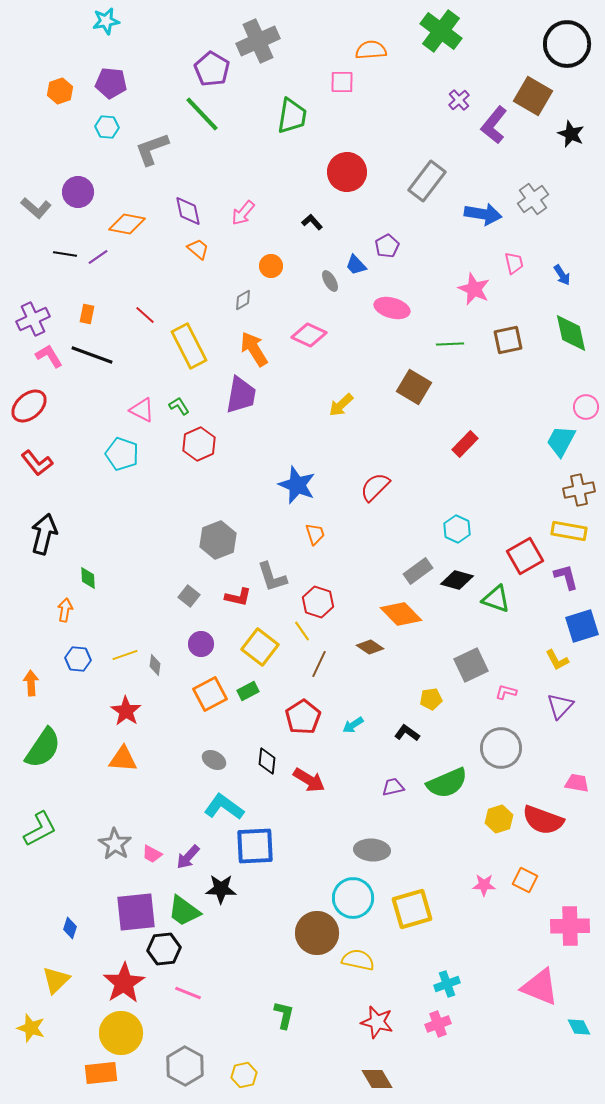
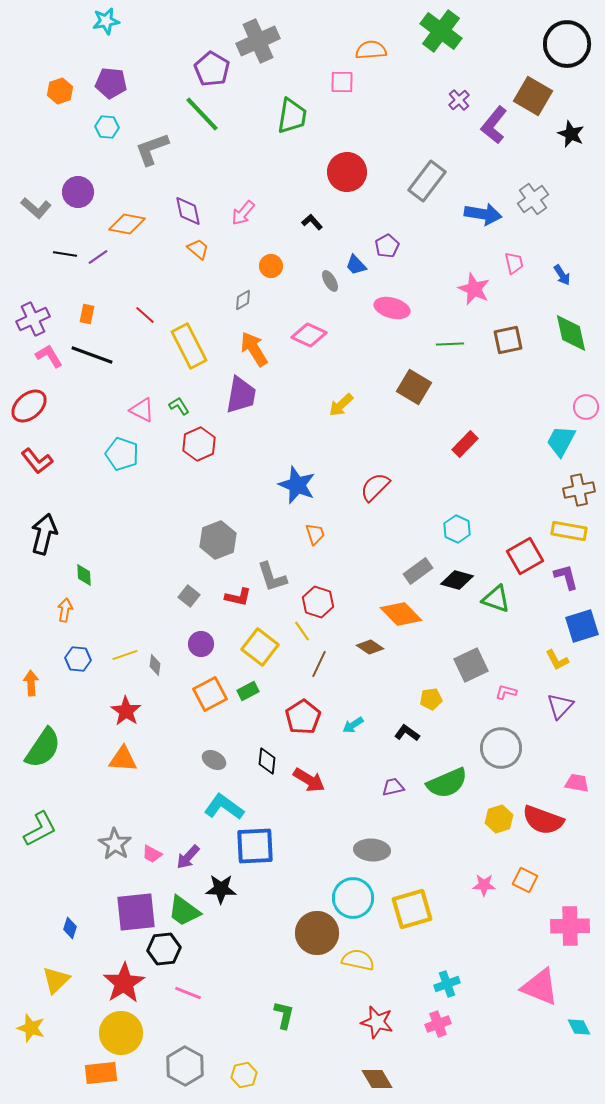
red L-shape at (37, 463): moved 2 px up
green diamond at (88, 578): moved 4 px left, 3 px up
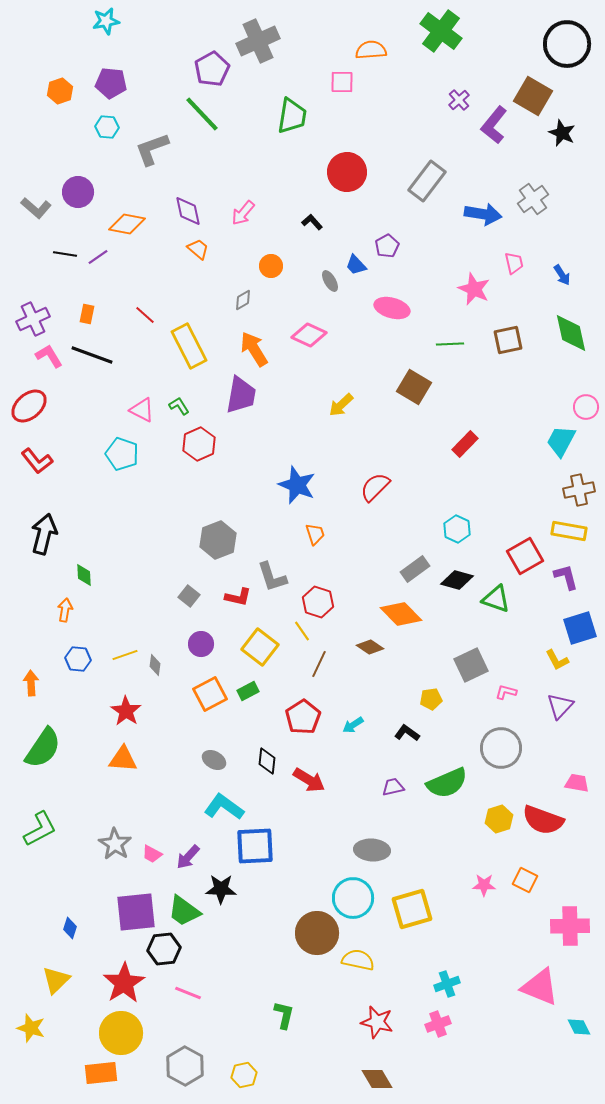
purple pentagon at (212, 69): rotated 12 degrees clockwise
black star at (571, 134): moved 9 px left, 1 px up
gray rectangle at (418, 571): moved 3 px left, 2 px up
blue square at (582, 626): moved 2 px left, 2 px down
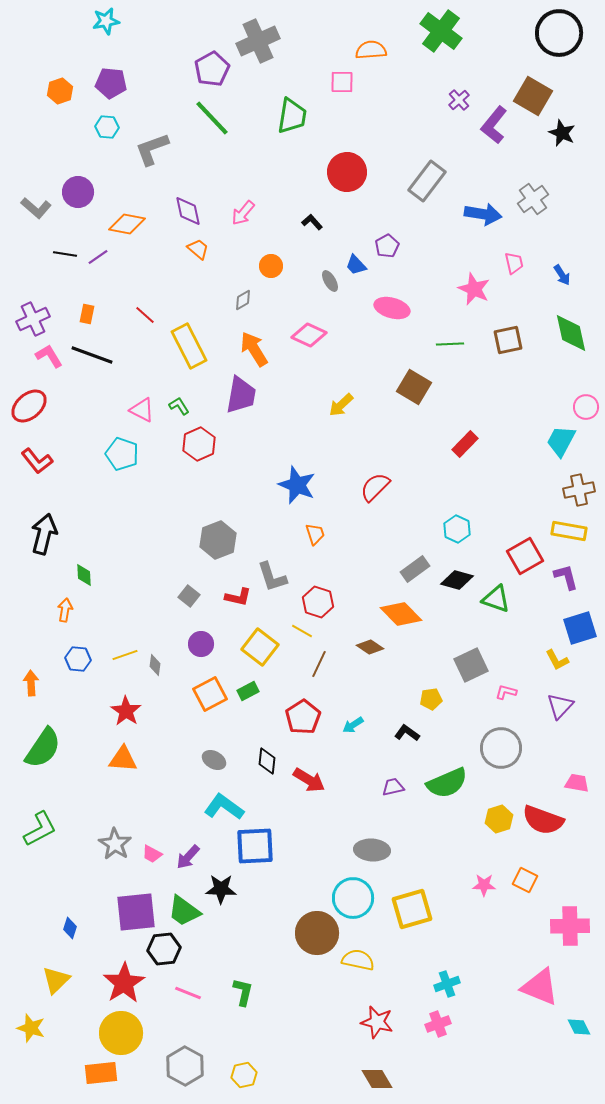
black circle at (567, 44): moved 8 px left, 11 px up
green line at (202, 114): moved 10 px right, 4 px down
yellow line at (302, 631): rotated 25 degrees counterclockwise
green L-shape at (284, 1015): moved 41 px left, 23 px up
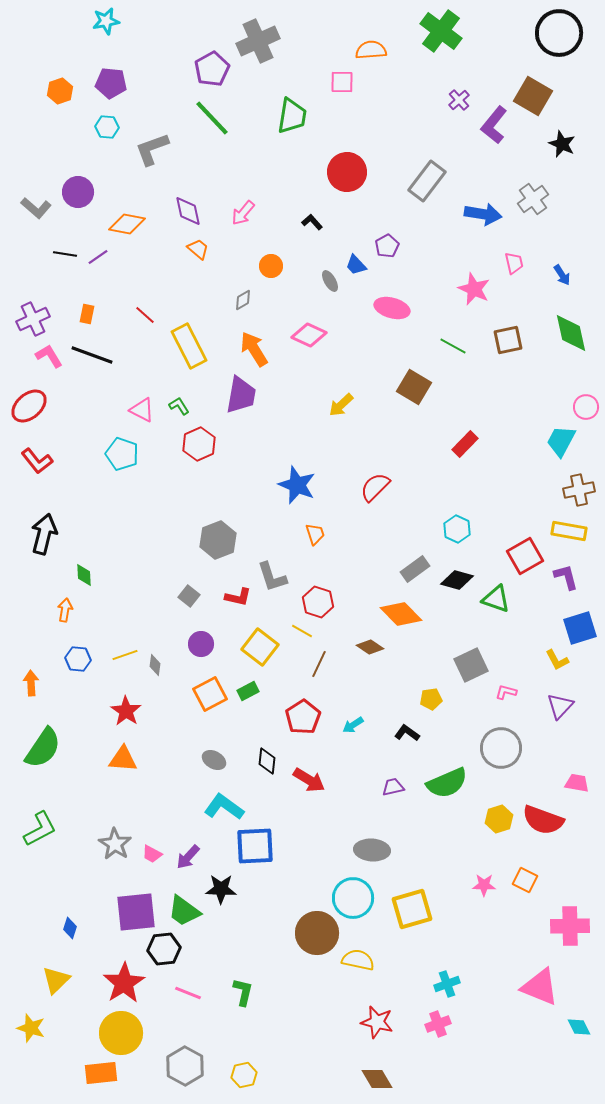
black star at (562, 133): moved 11 px down
green line at (450, 344): moved 3 px right, 2 px down; rotated 32 degrees clockwise
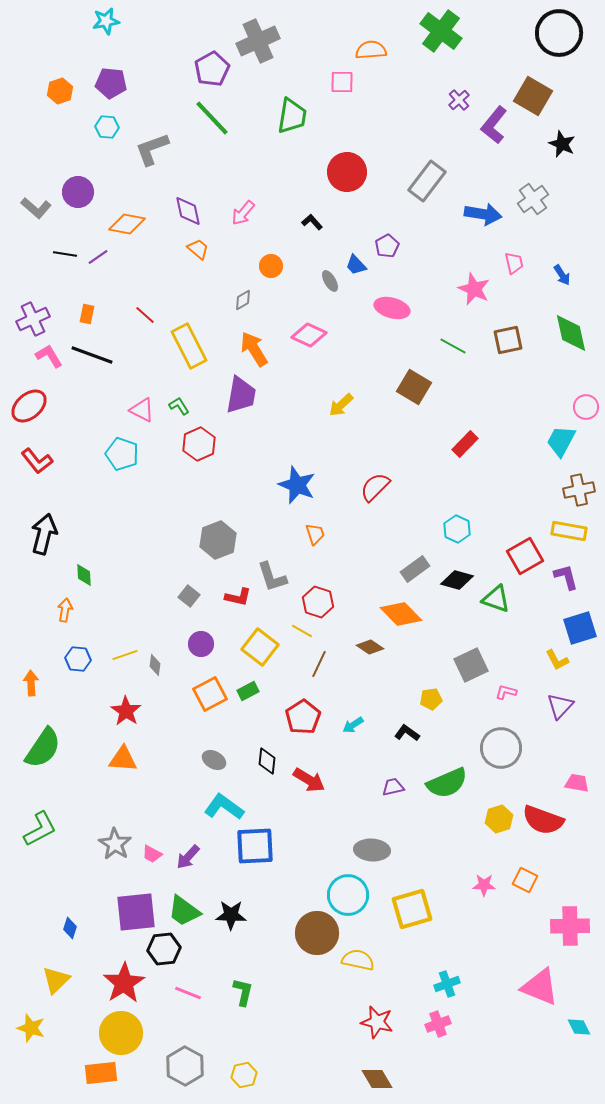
black star at (221, 889): moved 10 px right, 26 px down
cyan circle at (353, 898): moved 5 px left, 3 px up
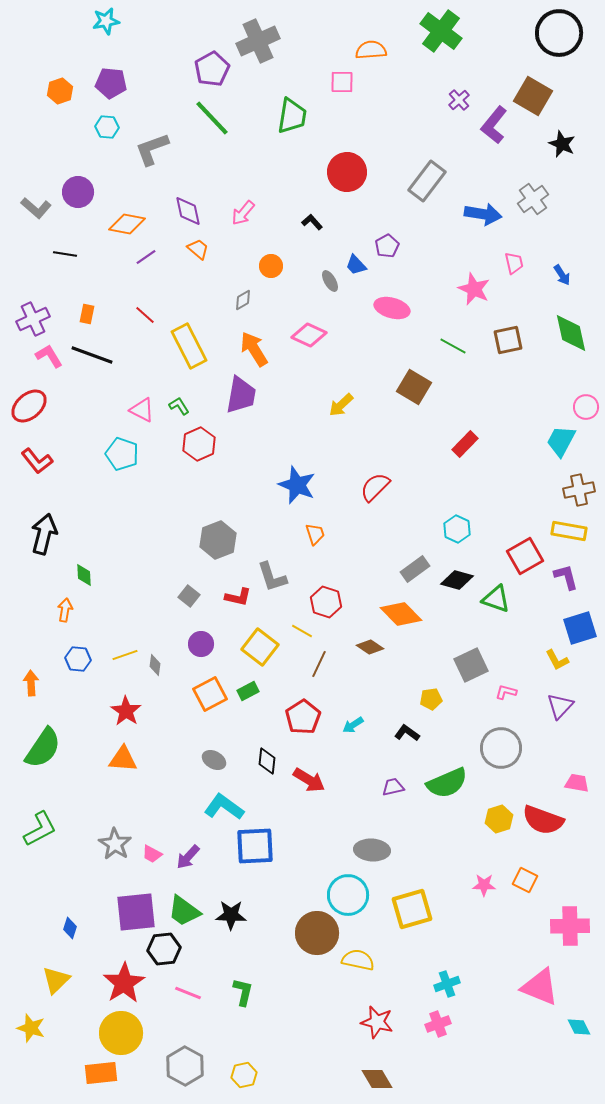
purple line at (98, 257): moved 48 px right
red hexagon at (318, 602): moved 8 px right
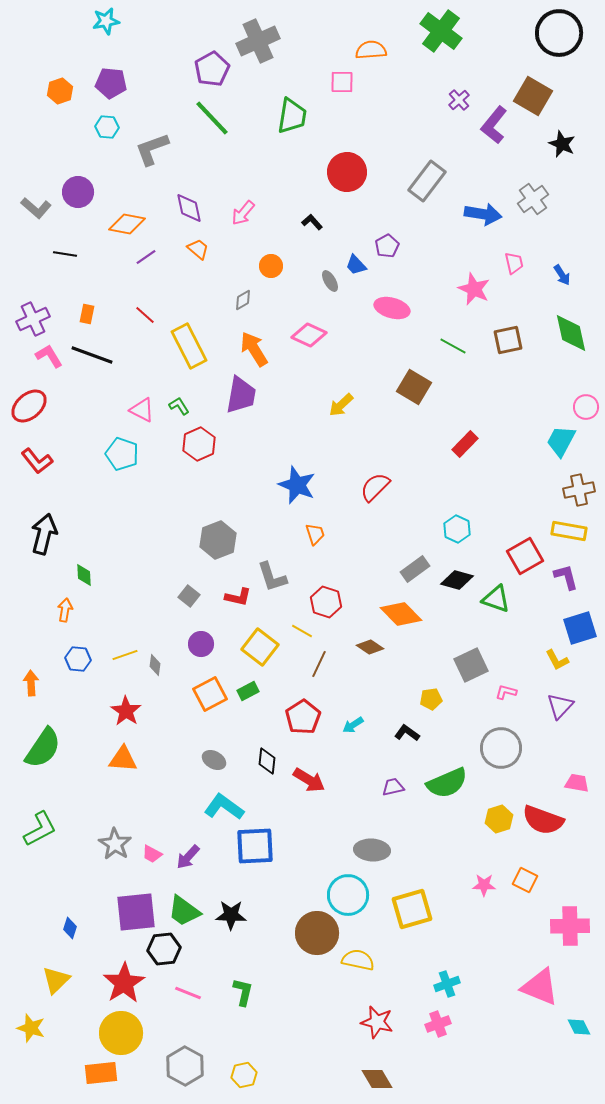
purple diamond at (188, 211): moved 1 px right, 3 px up
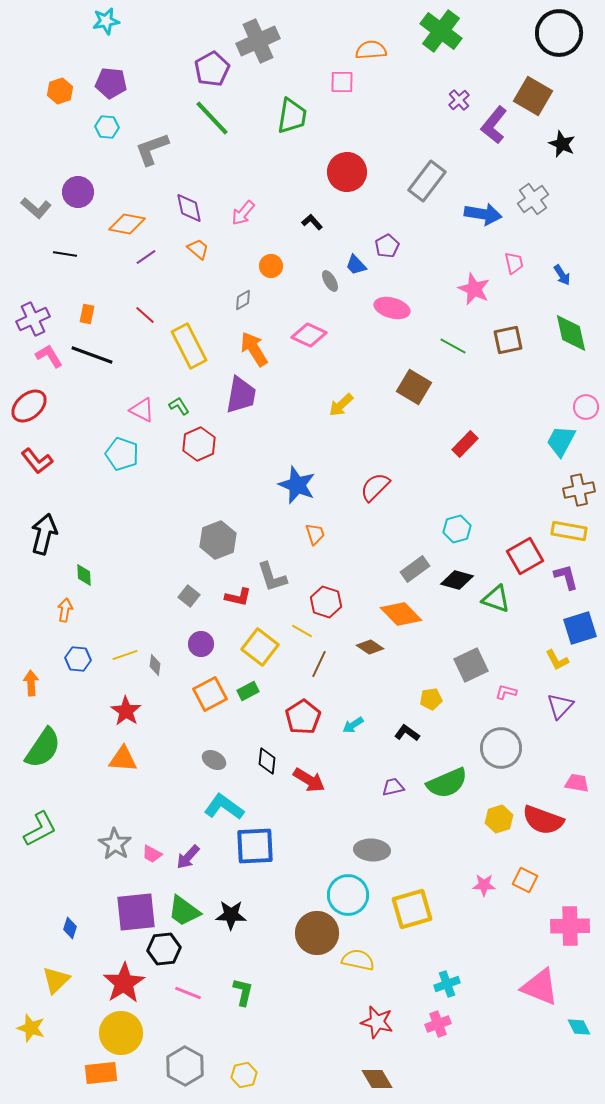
cyan hexagon at (457, 529): rotated 20 degrees clockwise
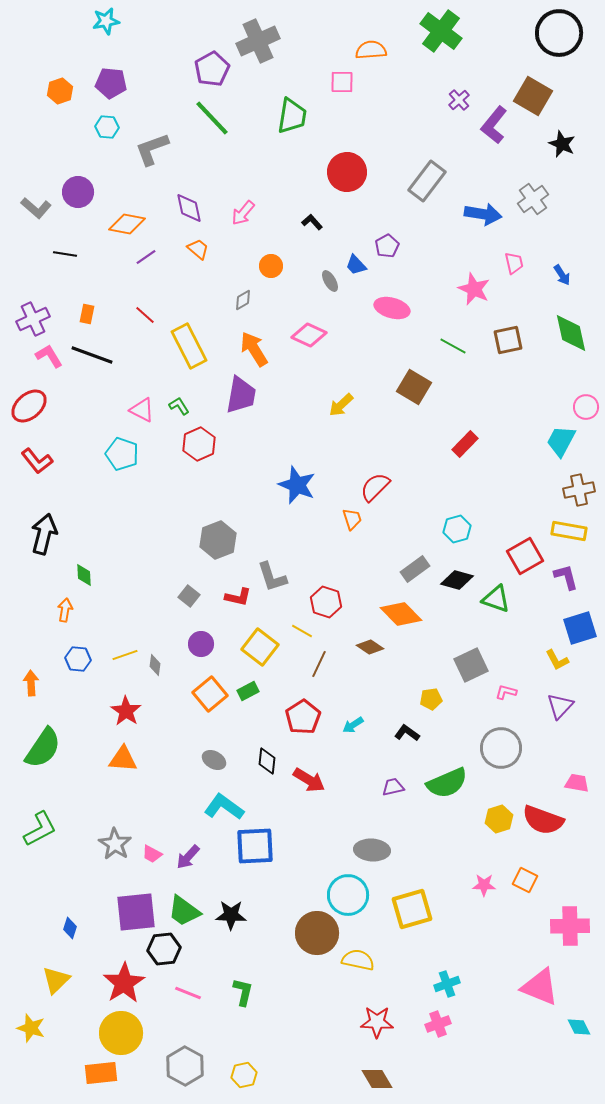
orange trapezoid at (315, 534): moved 37 px right, 15 px up
orange square at (210, 694): rotated 12 degrees counterclockwise
red star at (377, 1022): rotated 12 degrees counterclockwise
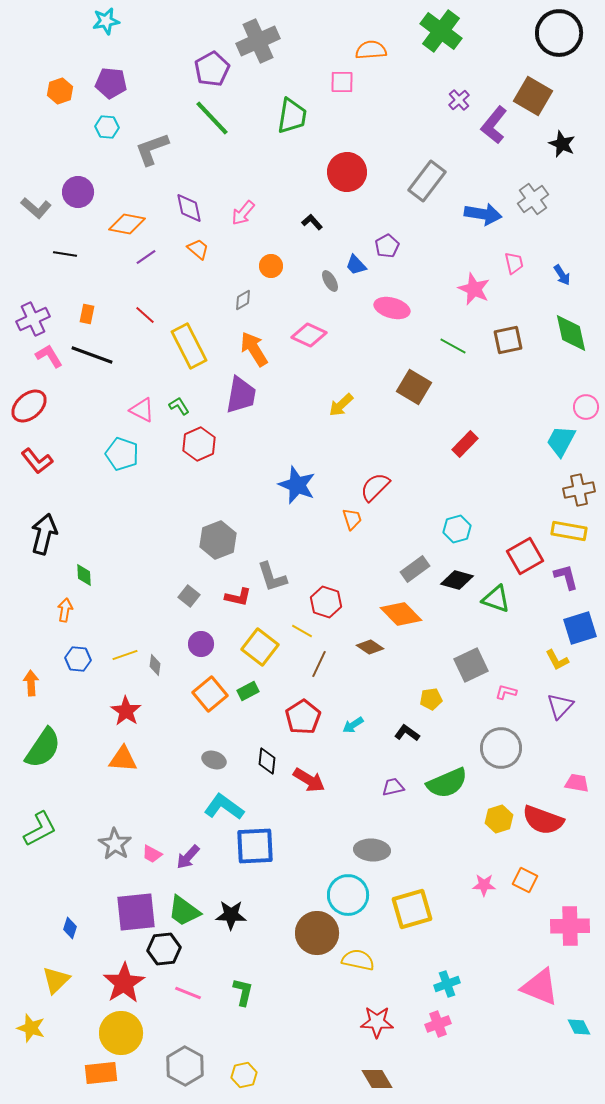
gray ellipse at (214, 760): rotated 10 degrees counterclockwise
